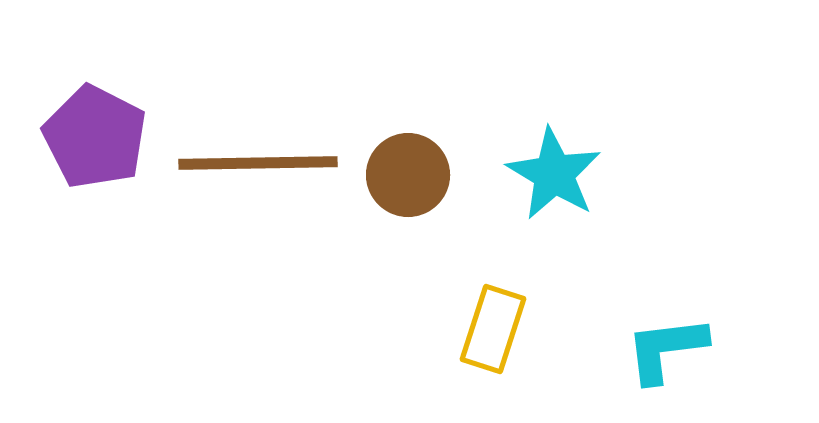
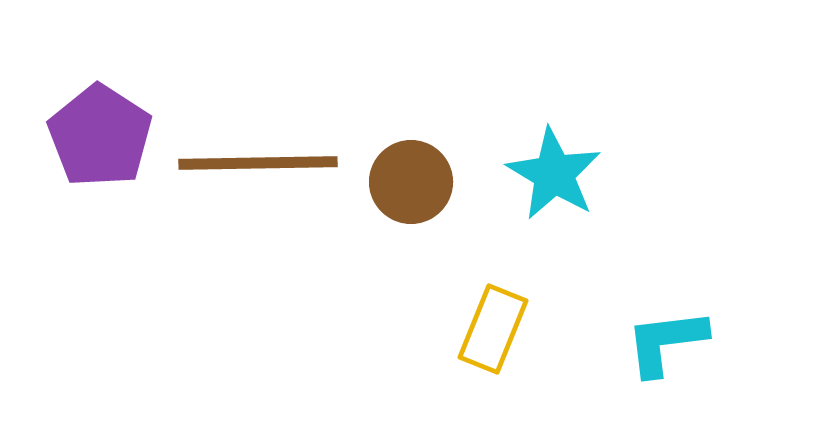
purple pentagon: moved 5 px right, 1 px up; rotated 6 degrees clockwise
brown circle: moved 3 px right, 7 px down
yellow rectangle: rotated 4 degrees clockwise
cyan L-shape: moved 7 px up
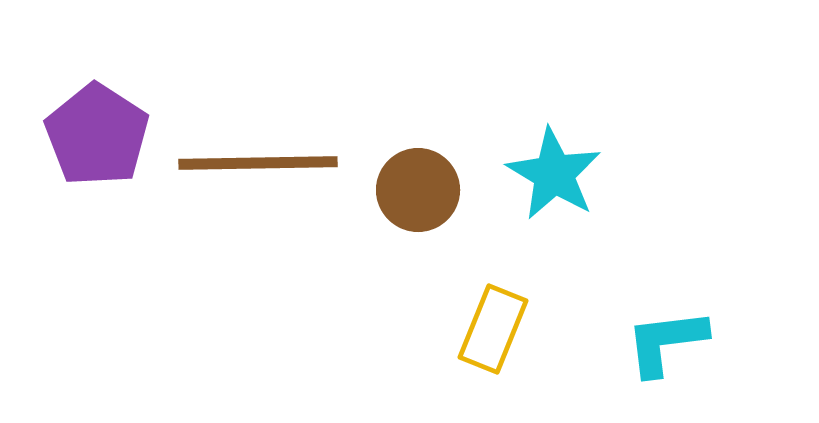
purple pentagon: moved 3 px left, 1 px up
brown circle: moved 7 px right, 8 px down
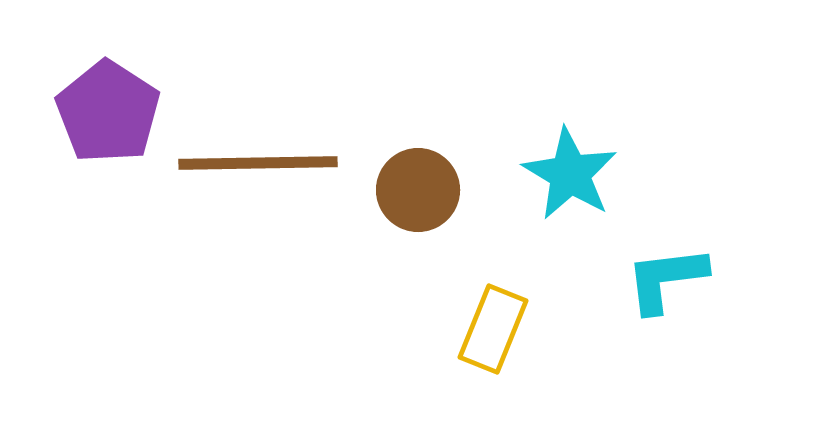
purple pentagon: moved 11 px right, 23 px up
cyan star: moved 16 px right
cyan L-shape: moved 63 px up
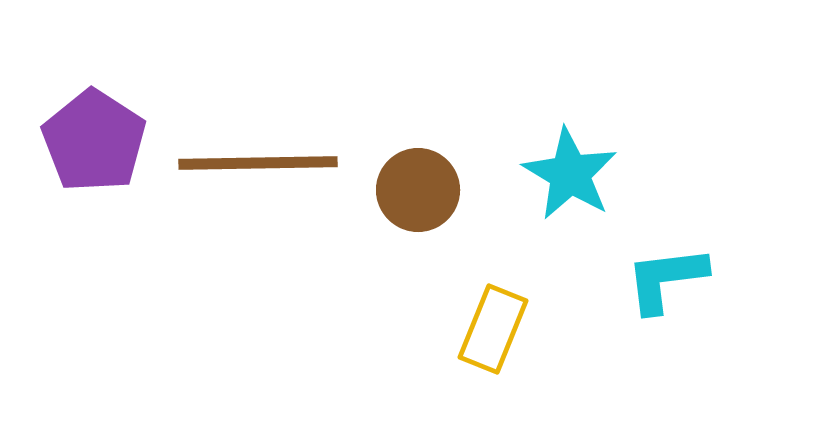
purple pentagon: moved 14 px left, 29 px down
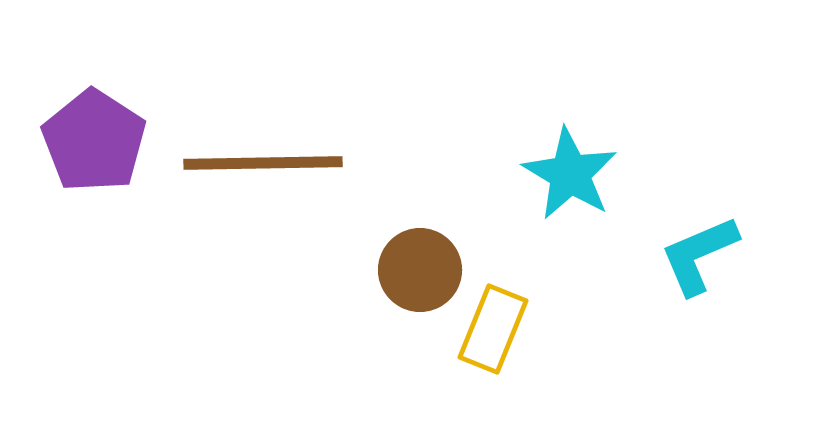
brown line: moved 5 px right
brown circle: moved 2 px right, 80 px down
cyan L-shape: moved 33 px right, 24 px up; rotated 16 degrees counterclockwise
